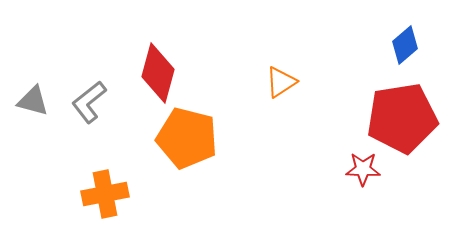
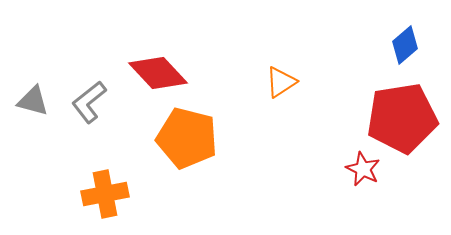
red diamond: rotated 58 degrees counterclockwise
red star: rotated 24 degrees clockwise
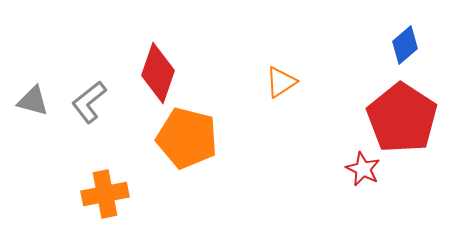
red diamond: rotated 62 degrees clockwise
red pentagon: rotated 30 degrees counterclockwise
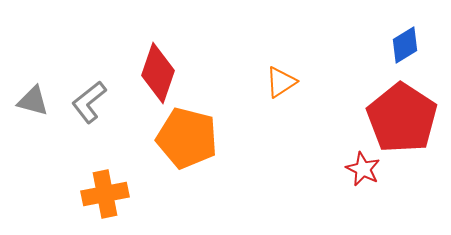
blue diamond: rotated 9 degrees clockwise
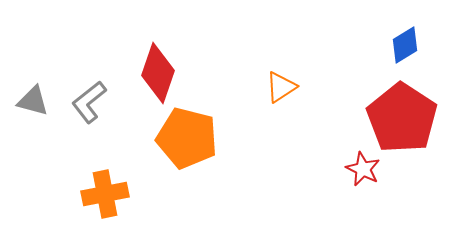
orange triangle: moved 5 px down
